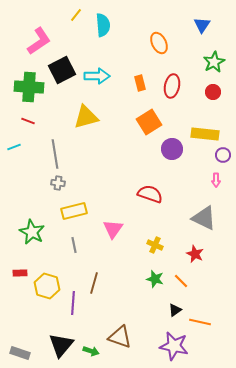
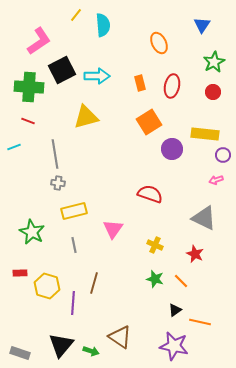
pink arrow at (216, 180): rotated 72 degrees clockwise
brown triangle at (120, 337): rotated 15 degrees clockwise
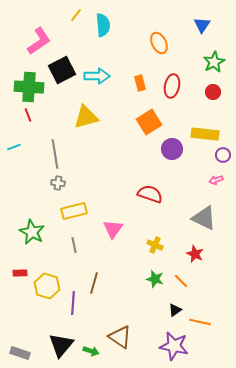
red line at (28, 121): moved 6 px up; rotated 48 degrees clockwise
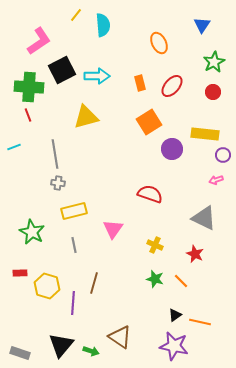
red ellipse at (172, 86): rotated 30 degrees clockwise
black triangle at (175, 310): moved 5 px down
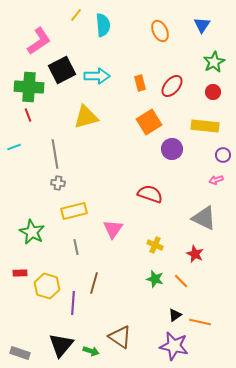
orange ellipse at (159, 43): moved 1 px right, 12 px up
yellow rectangle at (205, 134): moved 8 px up
gray line at (74, 245): moved 2 px right, 2 px down
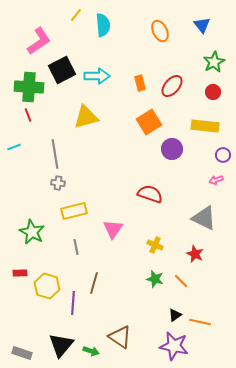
blue triangle at (202, 25): rotated 12 degrees counterclockwise
gray rectangle at (20, 353): moved 2 px right
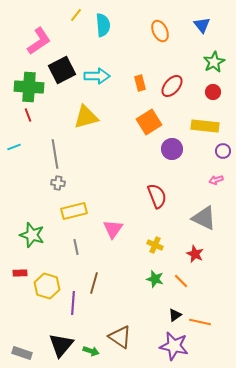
purple circle at (223, 155): moved 4 px up
red semicircle at (150, 194): moved 7 px right, 2 px down; rotated 50 degrees clockwise
green star at (32, 232): moved 3 px down; rotated 10 degrees counterclockwise
